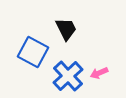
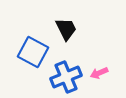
blue cross: moved 2 px left, 1 px down; rotated 20 degrees clockwise
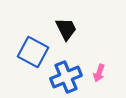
pink arrow: rotated 48 degrees counterclockwise
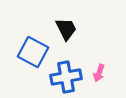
blue cross: rotated 12 degrees clockwise
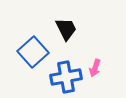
blue square: rotated 20 degrees clockwise
pink arrow: moved 4 px left, 5 px up
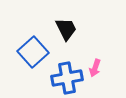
blue cross: moved 1 px right, 1 px down
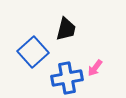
black trapezoid: rotated 40 degrees clockwise
pink arrow: rotated 18 degrees clockwise
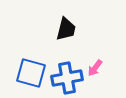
blue square: moved 2 px left, 21 px down; rotated 32 degrees counterclockwise
